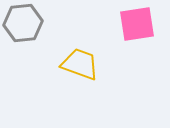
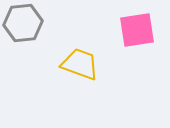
pink square: moved 6 px down
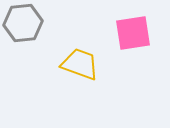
pink square: moved 4 px left, 3 px down
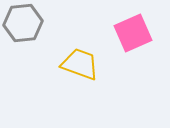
pink square: rotated 15 degrees counterclockwise
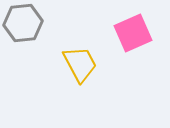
yellow trapezoid: rotated 42 degrees clockwise
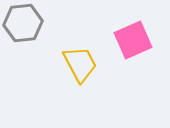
pink square: moved 7 px down
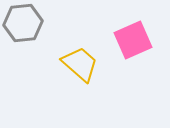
yellow trapezoid: rotated 21 degrees counterclockwise
